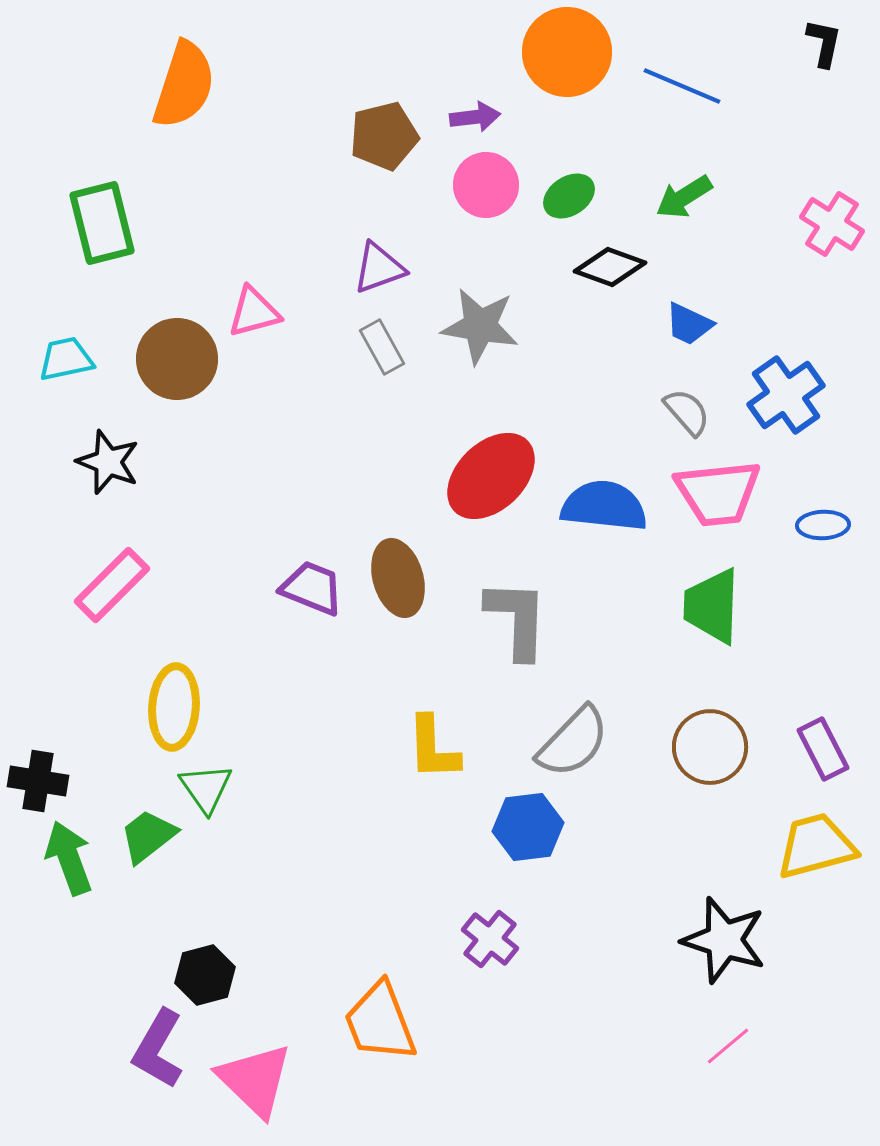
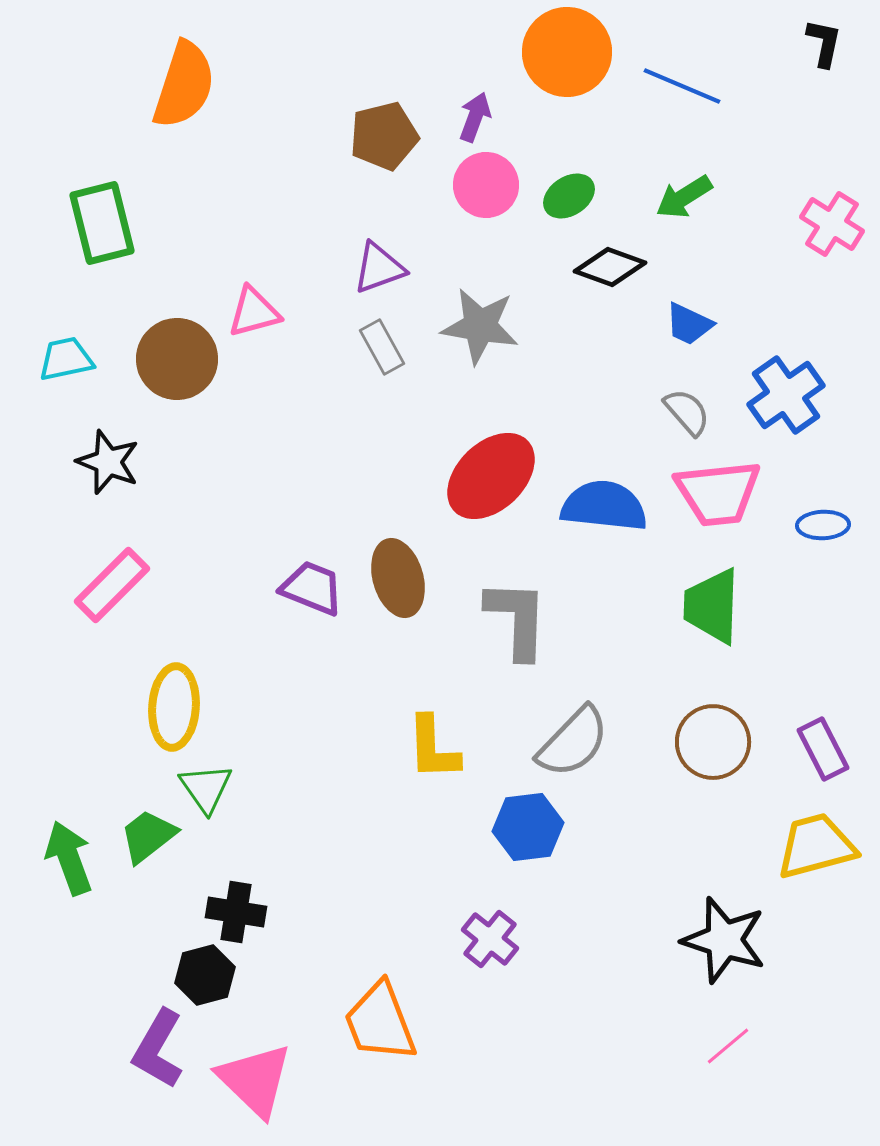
purple arrow at (475, 117): rotated 63 degrees counterclockwise
brown circle at (710, 747): moved 3 px right, 5 px up
black cross at (38, 781): moved 198 px right, 131 px down
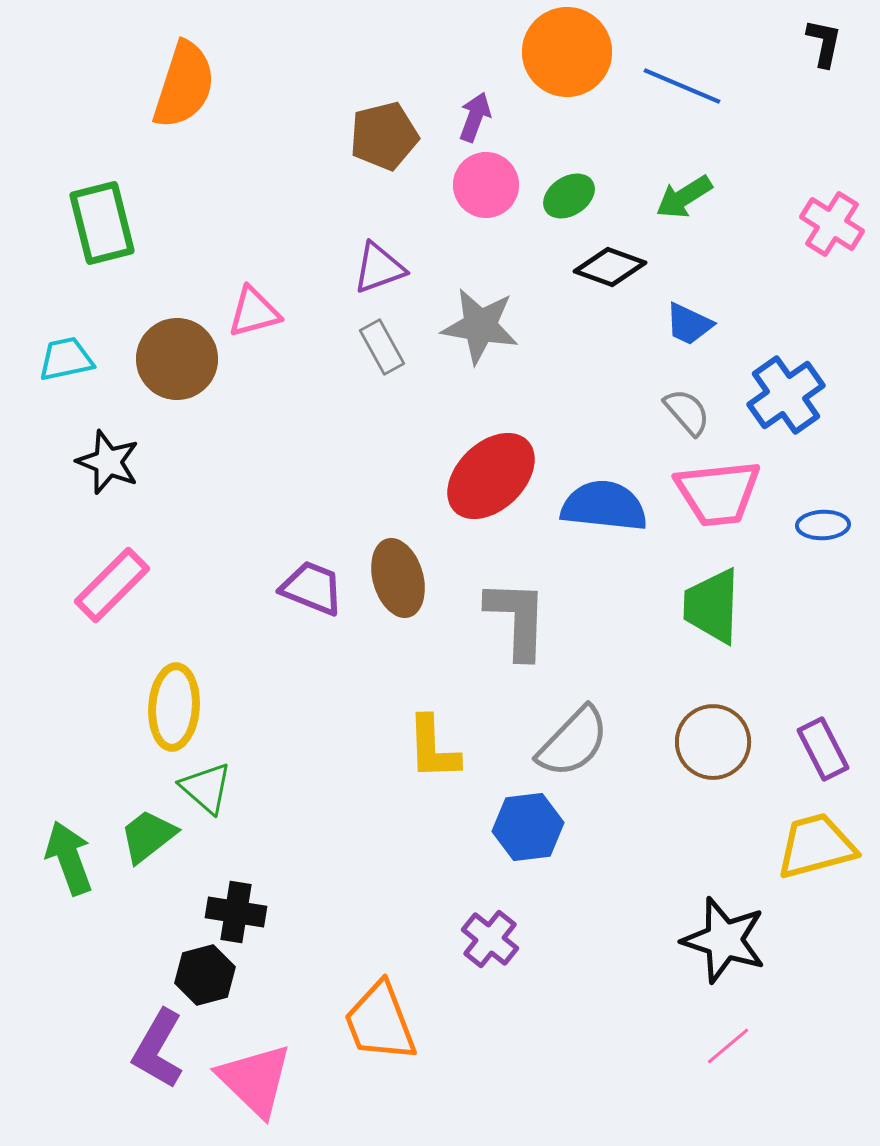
green triangle at (206, 788): rotated 14 degrees counterclockwise
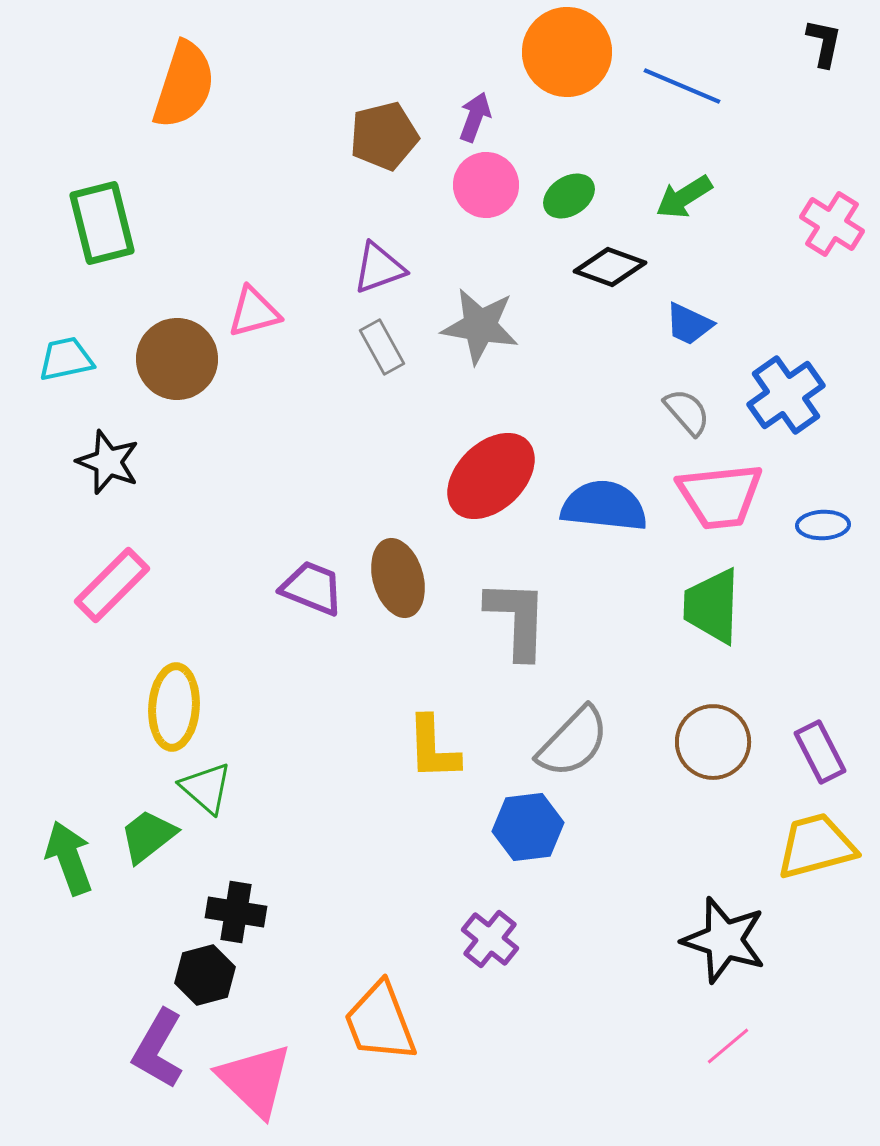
pink trapezoid at (718, 493): moved 2 px right, 3 px down
purple rectangle at (823, 749): moved 3 px left, 3 px down
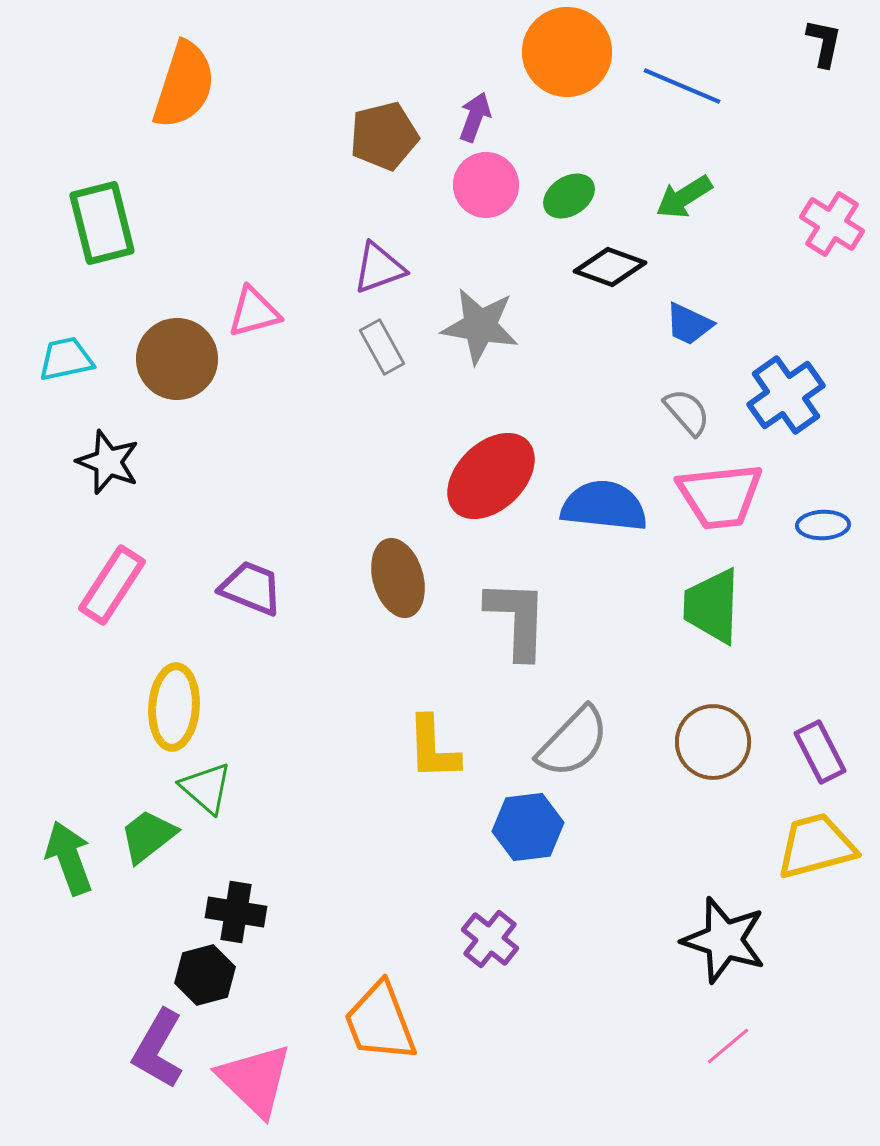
pink rectangle at (112, 585): rotated 12 degrees counterclockwise
purple trapezoid at (312, 588): moved 61 px left
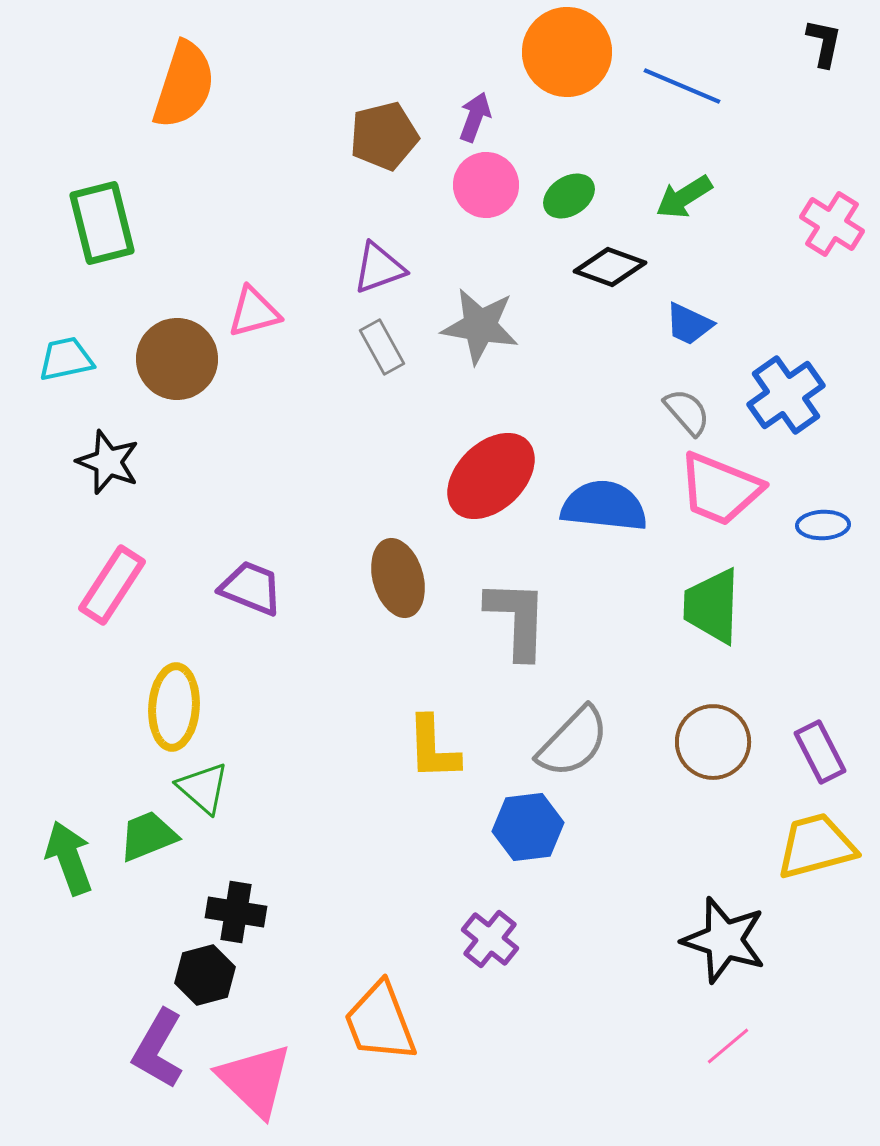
pink trapezoid at (720, 496): moved 7 px up; rotated 28 degrees clockwise
green triangle at (206, 788): moved 3 px left
green trapezoid at (148, 836): rotated 16 degrees clockwise
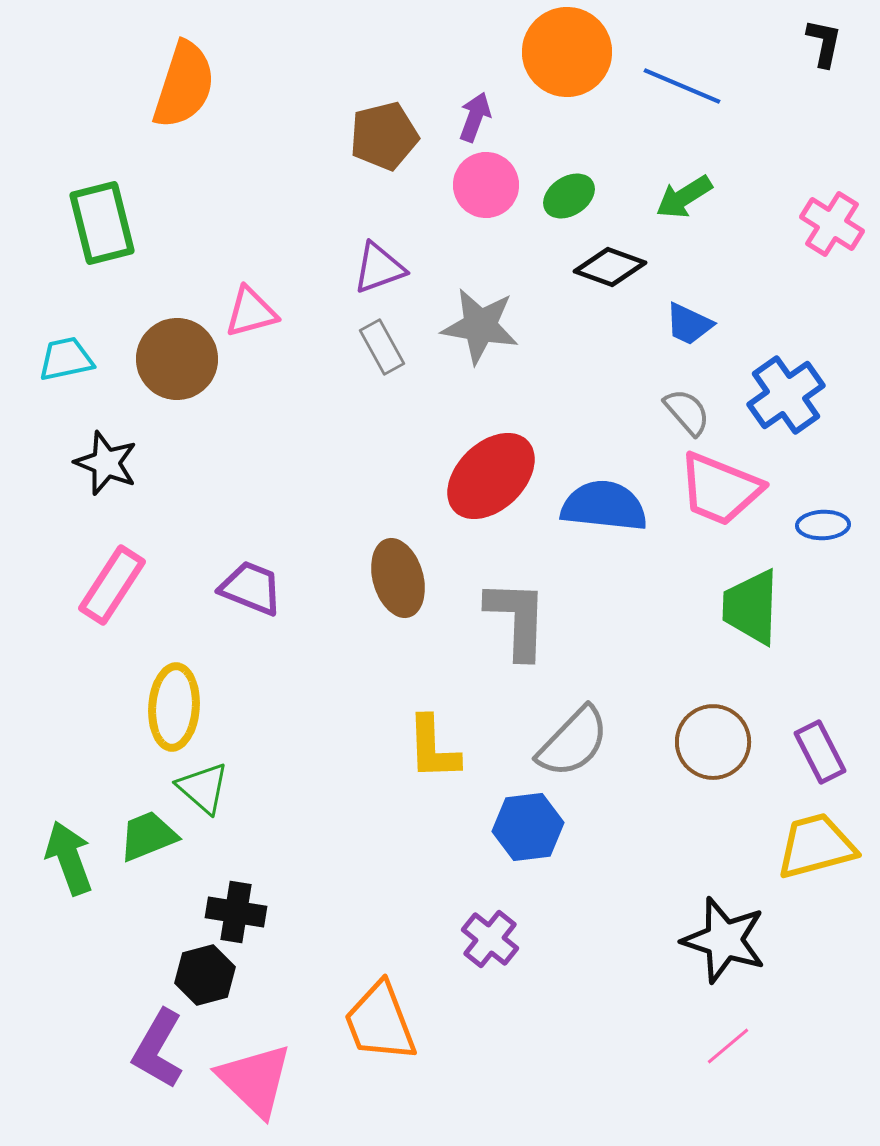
pink triangle at (254, 312): moved 3 px left
black star at (108, 462): moved 2 px left, 1 px down
green trapezoid at (712, 606): moved 39 px right, 1 px down
